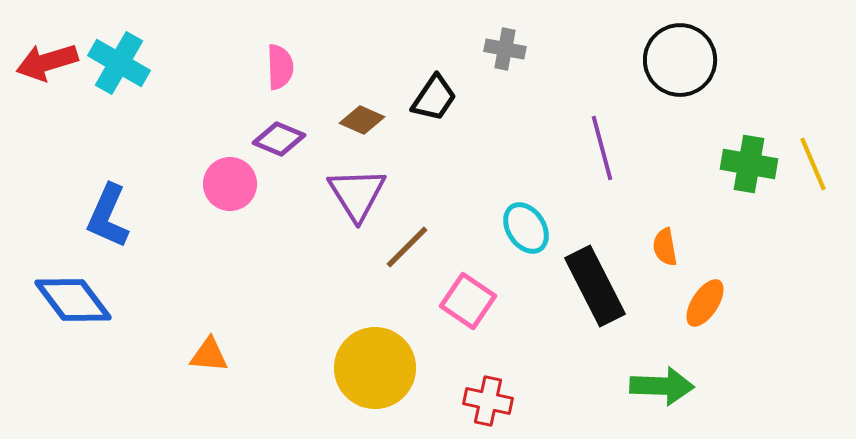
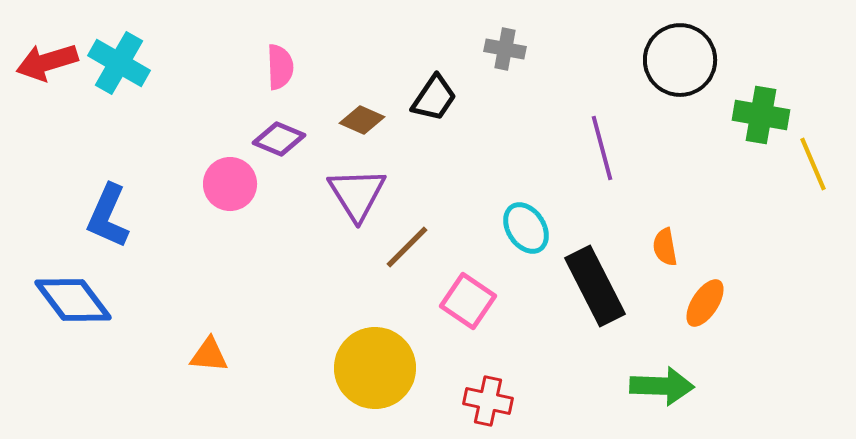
green cross: moved 12 px right, 49 px up
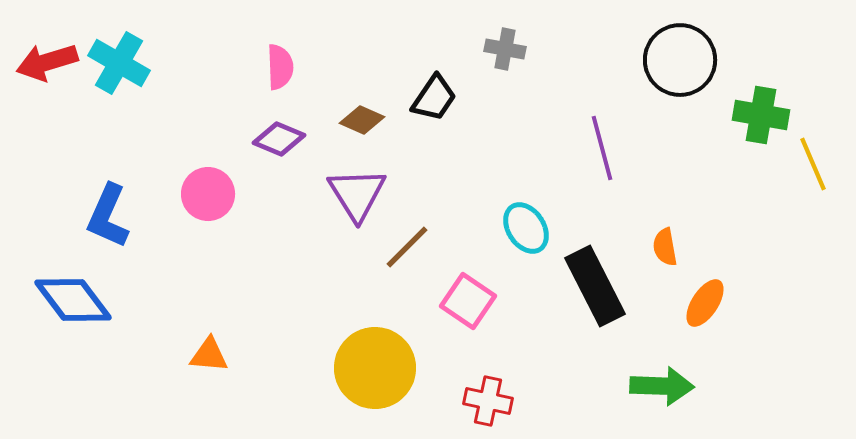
pink circle: moved 22 px left, 10 px down
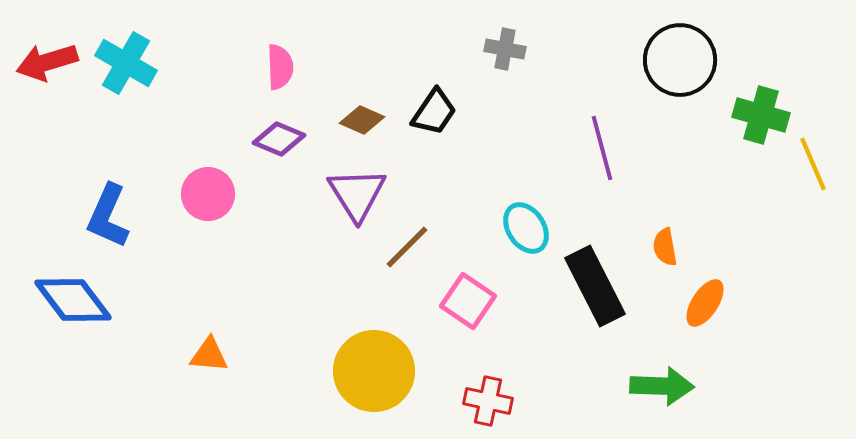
cyan cross: moved 7 px right
black trapezoid: moved 14 px down
green cross: rotated 6 degrees clockwise
yellow circle: moved 1 px left, 3 px down
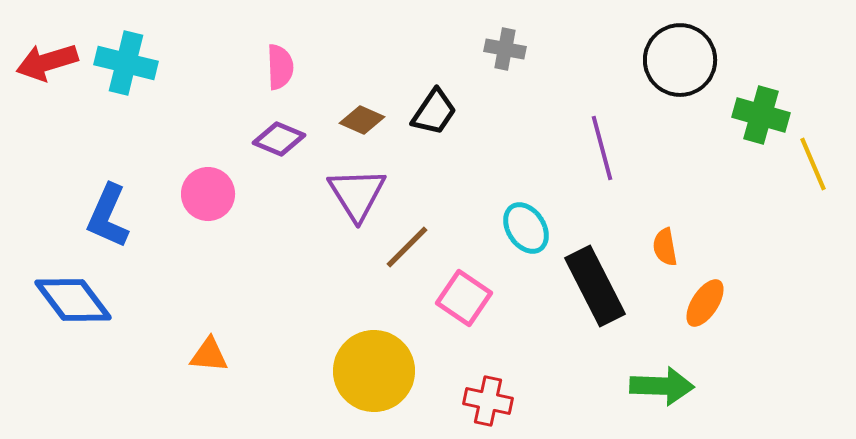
cyan cross: rotated 16 degrees counterclockwise
pink square: moved 4 px left, 3 px up
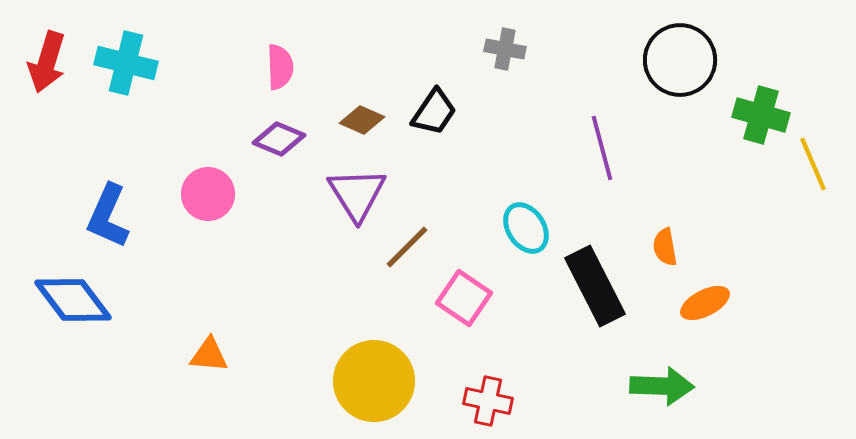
red arrow: rotated 56 degrees counterclockwise
orange ellipse: rotated 30 degrees clockwise
yellow circle: moved 10 px down
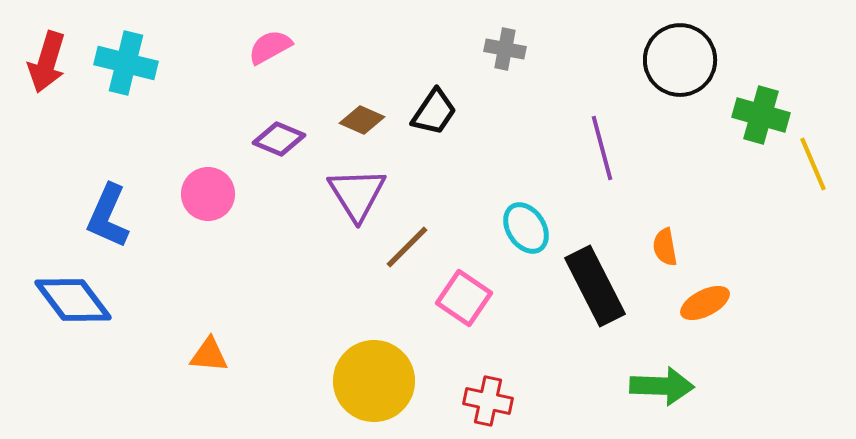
pink semicircle: moved 10 px left, 20 px up; rotated 117 degrees counterclockwise
